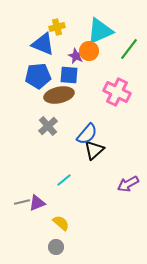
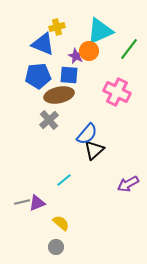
gray cross: moved 1 px right, 6 px up
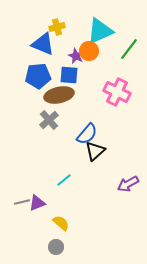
black triangle: moved 1 px right, 1 px down
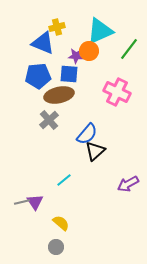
blue triangle: moved 1 px up
purple star: rotated 21 degrees counterclockwise
blue square: moved 1 px up
purple triangle: moved 2 px left, 1 px up; rotated 42 degrees counterclockwise
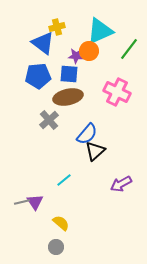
blue triangle: rotated 15 degrees clockwise
brown ellipse: moved 9 px right, 2 px down
purple arrow: moved 7 px left
